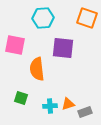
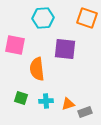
purple square: moved 2 px right, 1 px down
cyan cross: moved 4 px left, 5 px up
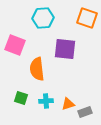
pink square: rotated 10 degrees clockwise
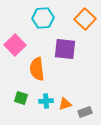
orange square: moved 2 px left, 1 px down; rotated 25 degrees clockwise
pink square: rotated 25 degrees clockwise
orange triangle: moved 3 px left
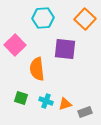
cyan cross: rotated 24 degrees clockwise
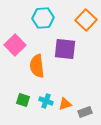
orange square: moved 1 px right, 1 px down
orange semicircle: moved 3 px up
green square: moved 2 px right, 2 px down
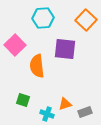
cyan cross: moved 1 px right, 13 px down
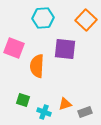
pink square: moved 1 px left, 3 px down; rotated 25 degrees counterclockwise
orange semicircle: rotated 10 degrees clockwise
cyan cross: moved 3 px left, 2 px up
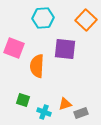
gray rectangle: moved 4 px left, 1 px down
